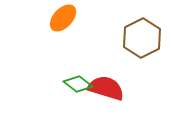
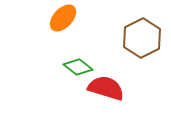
green diamond: moved 17 px up
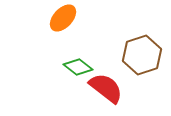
brown hexagon: moved 17 px down; rotated 9 degrees clockwise
red semicircle: rotated 21 degrees clockwise
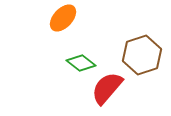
green diamond: moved 3 px right, 4 px up
red semicircle: moved 1 px right; rotated 87 degrees counterclockwise
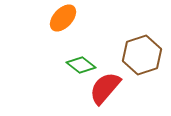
green diamond: moved 2 px down
red semicircle: moved 2 px left
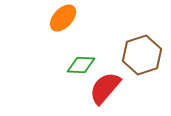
green diamond: rotated 36 degrees counterclockwise
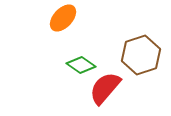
brown hexagon: moved 1 px left
green diamond: rotated 32 degrees clockwise
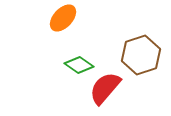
green diamond: moved 2 px left
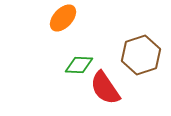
green diamond: rotated 32 degrees counterclockwise
red semicircle: rotated 75 degrees counterclockwise
